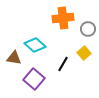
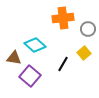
purple square: moved 4 px left, 3 px up
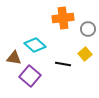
yellow square: moved 1 px right, 1 px down
black line: rotated 70 degrees clockwise
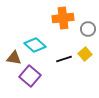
black line: moved 1 px right, 5 px up; rotated 28 degrees counterclockwise
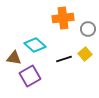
purple square: rotated 20 degrees clockwise
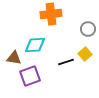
orange cross: moved 12 px left, 4 px up
cyan diamond: rotated 45 degrees counterclockwise
black line: moved 2 px right, 3 px down
purple square: rotated 10 degrees clockwise
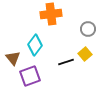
cyan diamond: rotated 50 degrees counterclockwise
brown triangle: moved 1 px left; rotated 42 degrees clockwise
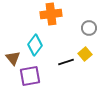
gray circle: moved 1 px right, 1 px up
purple square: rotated 10 degrees clockwise
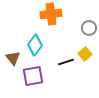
purple square: moved 3 px right
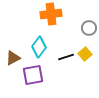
cyan diamond: moved 4 px right, 2 px down
brown triangle: rotated 42 degrees clockwise
black line: moved 5 px up
purple square: moved 1 px up
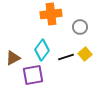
gray circle: moved 9 px left, 1 px up
cyan diamond: moved 3 px right, 3 px down
